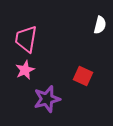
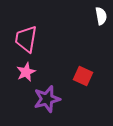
white semicircle: moved 1 px right, 9 px up; rotated 24 degrees counterclockwise
pink star: moved 1 px right, 2 px down
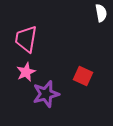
white semicircle: moved 3 px up
purple star: moved 1 px left, 5 px up
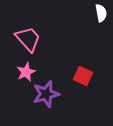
pink trapezoid: moved 2 px right; rotated 128 degrees clockwise
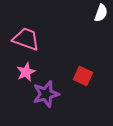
white semicircle: rotated 30 degrees clockwise
pink trapezoid: moved 2 px left; rotated 28 degrees counterclockwise
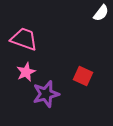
white semicircle: rotated 18 degrees clockwise
pink trapezoid: moved 2 px left
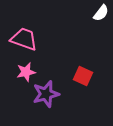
pink star: rotated 12 degrees clockwise
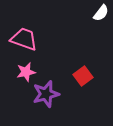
red square: rotated 30 degrees clockwise
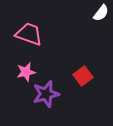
pink trapezoid: moved 5 px right, 5 px up
